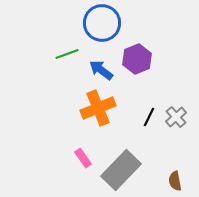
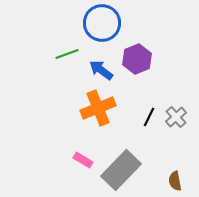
pink rectangle: moved 2 px down; rotated 24 degrees counterclockwise
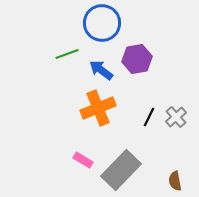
purple hexagon: rotated 12 degrees clockwise
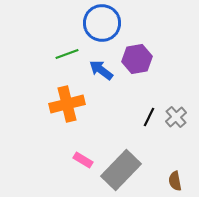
orange cross: moved 31 px left, 4 px up; rotated 8 degrees clockwise
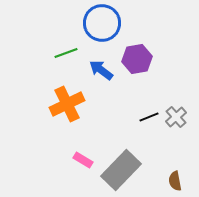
green line: moved 1 px left, 1 px up
orange cross: rotated 12 degrees counterclockwise
black line: rotated 42 degrees clockwise
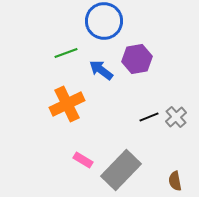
blue circle: moved 2 px right, 2 px up
